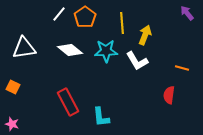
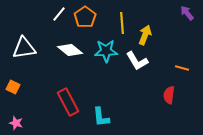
pink star: moved 4 px right, 1 px up
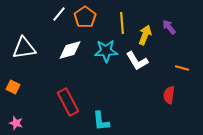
purple arrow: moved 18 px left, 14 px down
white diamond: rotated 55 degrees counterclockwise
cyan L-shape: moved 4 px down
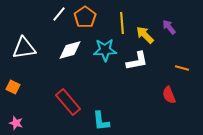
yellow arrow: rotated 66 degrees counterclockwise
cyan star: moved 1 px left, 1 px up
white L-shape: rotated 70 degrees counterclockwise
red semicircle: rotated 30 degrees counterclockwise
red rectangle: rotated 12 degrees counterclockwise
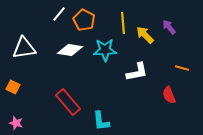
orange pentagon: moved 1 px left, 3 px down; rotated 10 degrees counterclockwise
yellow line: moved 1 px right
white diamond: rotated 25 degrees clockwise
white L-shape: moved 11 px down
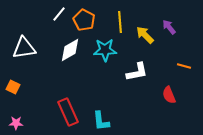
yellow line: moved 3 px left, 1 px up
white diamond: rotated 40 degrees counterclockwise
orange line: moved 2 px right, 2 px up
red rectangle: moved 10 px down; rotated 16 degrees clockwise
pink star: rotated 16 degrees counterclockwise
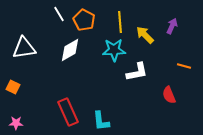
white line: rotated 70 degrees counterclockwise
purple arrow: moved 3 px right, 1 px up; rotated 63 degrees clockwise
cyan star: moved 9 px right
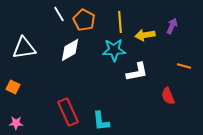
yellow arrow: rotated 54 degrees counterclockwise
red semicircle: moved 1 px left, 1 px down
